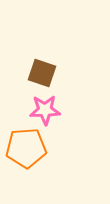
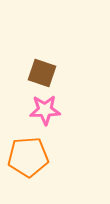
orange pentagon: moved 2 px right, 9 px down
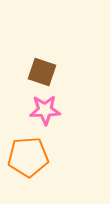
brown square: moved 1 px up
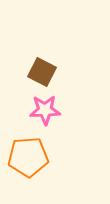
brown square: rotated 8 degrees clockwise
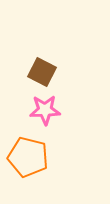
orange pentagon: rotated 18 degrees clockwise
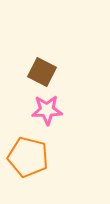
pink star: moved 2 px right
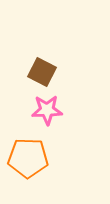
orange pentagon: moved 1 px down; rotated 12 degrees counterclockwise
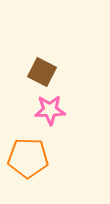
pink star: moved 3 px right
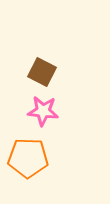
pink star: moved 7 px left, 1 px down; rotated 8 degrees clockwise
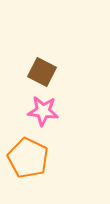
orange pentagon: rotated 24 degrees clockwise
